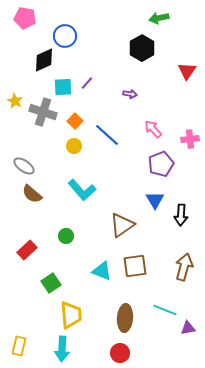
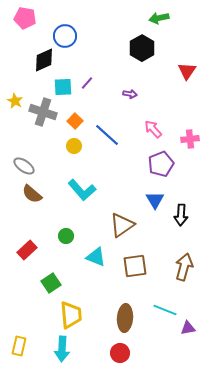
cyan triangle: moved 6 px left, 14 px up
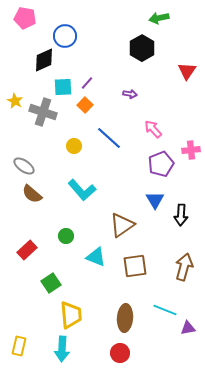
orange square: moved 10 px right, 16 px up
blue line: moved 2 px right, 3 px down
pink cross: moved 1 px right, 11 px down
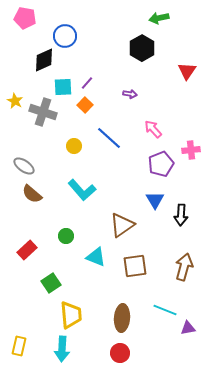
brown ellipse: moved 3 px left
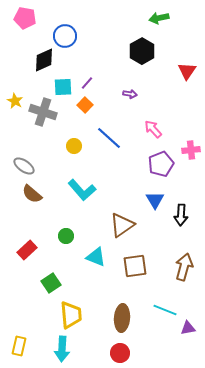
black hexagon: moved 3 px down
